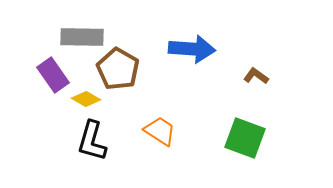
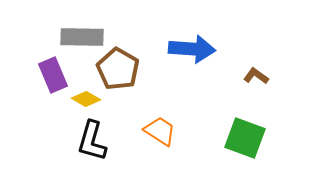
purple rectangle: rotated 12 degrees clockwise
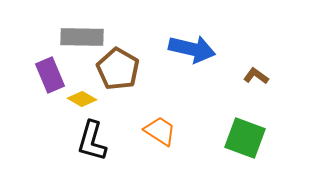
blue arrow: rotated 9 degrees clockwise
purple rectangle: moved 3 px left
yellow diamond: moved 4 px left
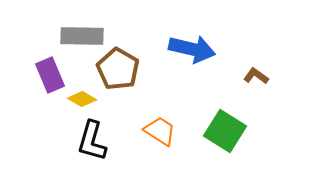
gray rectangle: moved 1 px up
green square: moved 20 px left, 7 px up; rotated 12 degrees clockwise
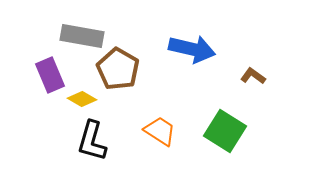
gray rectangle: rotated 9 degrees clockwise
brown L-shape: moved 3 px left
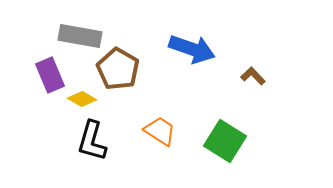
gray rectangle: moved 2 px left
blue arrow: rotated 6 degrees clockwise
brown L-shape: rotated 10 degrees clockwise
green square: moved 10 px down
